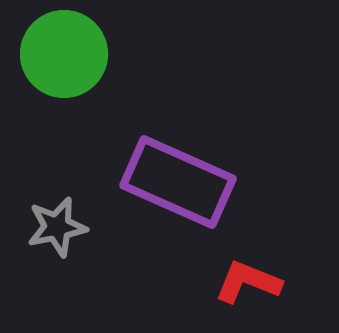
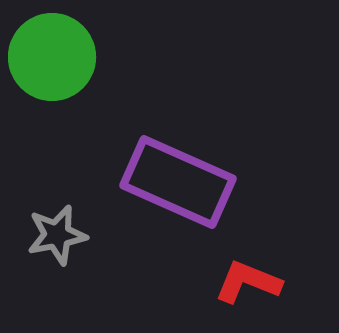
green circle: moved 12 px left, 3 px down
gray star: moved 8 px down
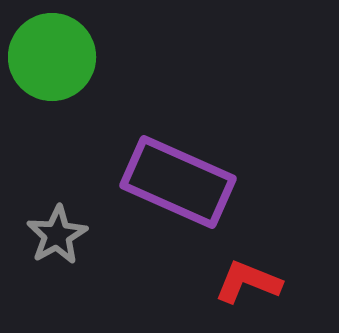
gray star: rotated 18 degrees counterclockwise
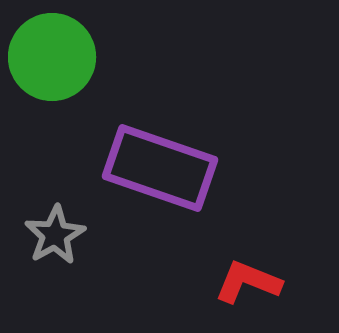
purple rectangle: moved 18 px left, 14 px up; rotated 5 degrees counterclockwise
gray star: moved 2 px left
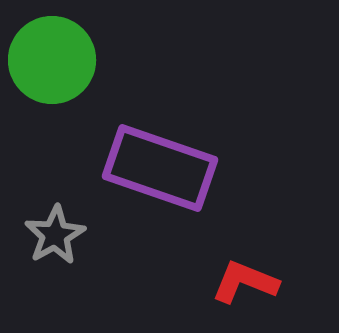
green circle: moved 3 px down
red L-shape: moved 3 px left
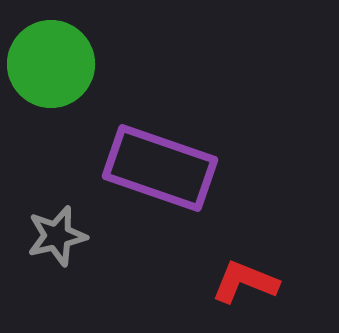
green circle: moved 1 px left, 4 px down
gray star: moved 2 px right, 1 px down; rotated 16 degrees clockwise
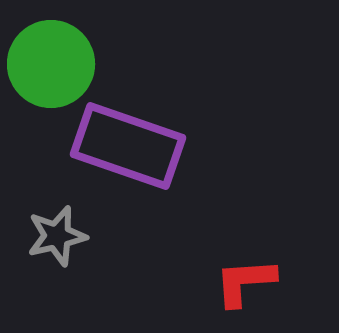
purple rectangle: moved 32 px left, 22 px up
red L-shape: rotated 26 degrees counterclockwise
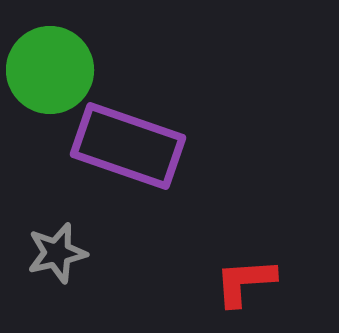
green circle: moved 1 px left, 6 px down
gray star: moved 17 px down
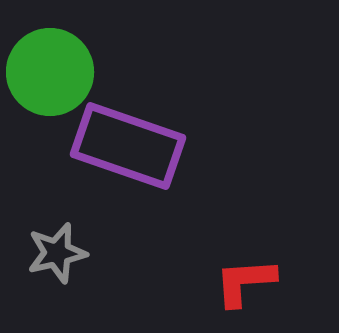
green circle: moved 2 px down
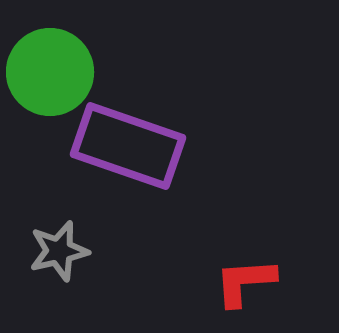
gray star: moved 2 px right, 2 px up
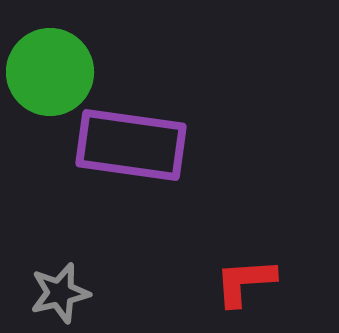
purple rectangle: moved 3 px right, 1 px up; rotated 11 degrees counterclockwise
gray star: moved 1 px right, 42 px down
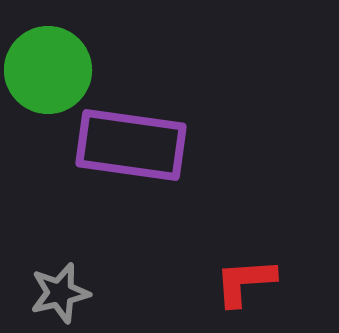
green circle: moved 2 px left, 2 px up
